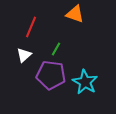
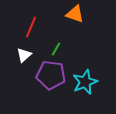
cyan star: rotated 20 degrees clockwise
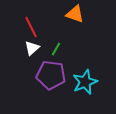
red line: rotated 50 degrees counterclockwise
white triangle: moved 8 px right, 7 px up
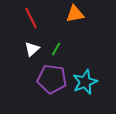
orange triangle: rotated 30 degrees counterclockwise
red line: moved 9 px up
white triangle: moved 1 px down
purple pentagon: moved 1 px right, 4 px down
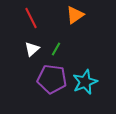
orange triangle: moved 1 px down; rotated 24 degrees counterclockwise
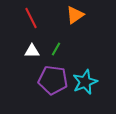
white triangle: moved 2 px down; rotated 42 degrees clockwise
purple pentagon: moved 1 px right, 1 px down
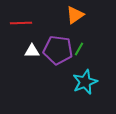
red line: moved 10 px left, 5 px down; rotated 65 degrees counterclockwise
green line: moved 23 px right
purple pentagon: moved 5 px right, 30 px up
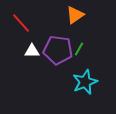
red line: rotated 50 degrees clockwise
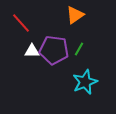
purple pentagon: moved 4 px left
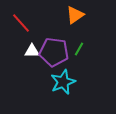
purple pentagon: moved 2 px down
cyan star: moved 22 px left
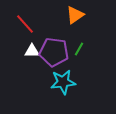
red line: moved 4 px right, 1 px down
cyan star: rotated 15 degrees clockwise
